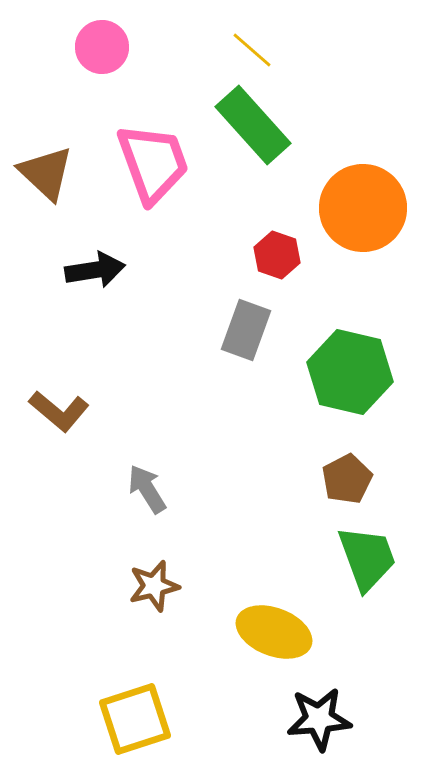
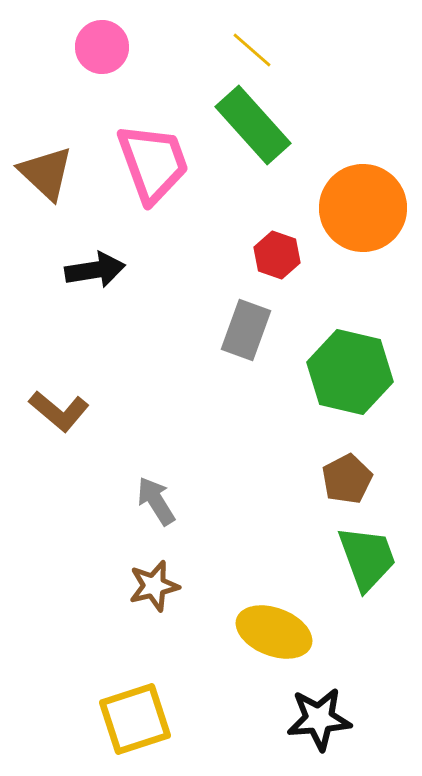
gray arrow: moved 9 px right, 12 px down
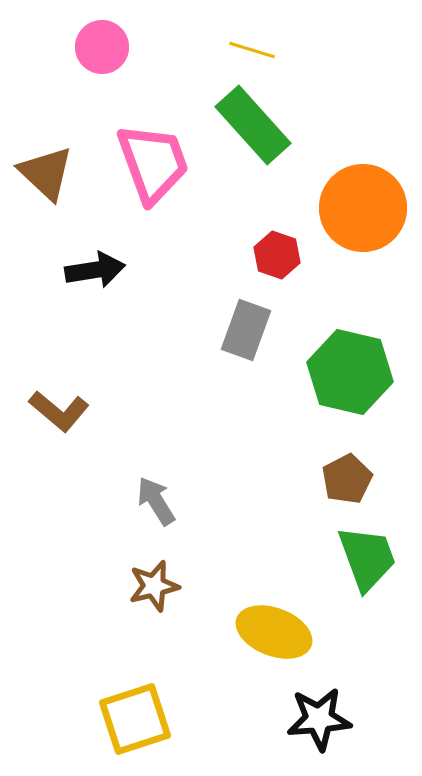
yellow line: rotated 24 degrees counterclockwise
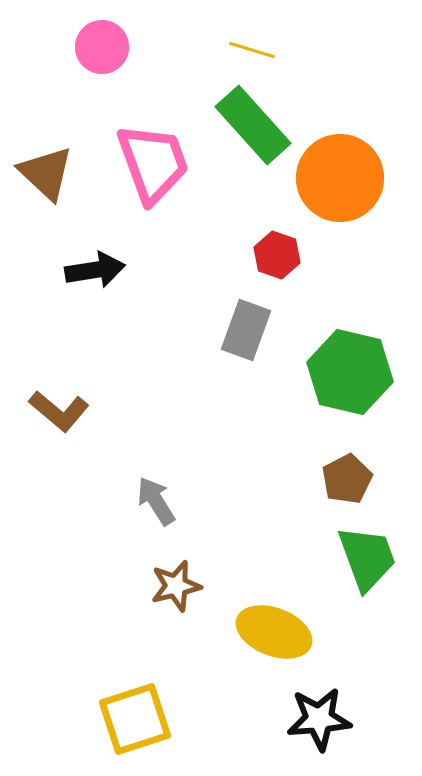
orange circle: moved 23 px left, 30 px up
brown star: moved 22 px right
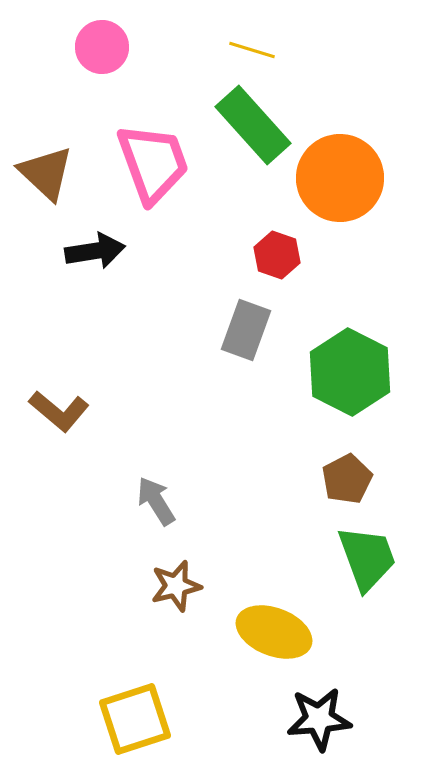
black arrow: moved 19 px up
green hexagon: rotated 14 degrees clockwise
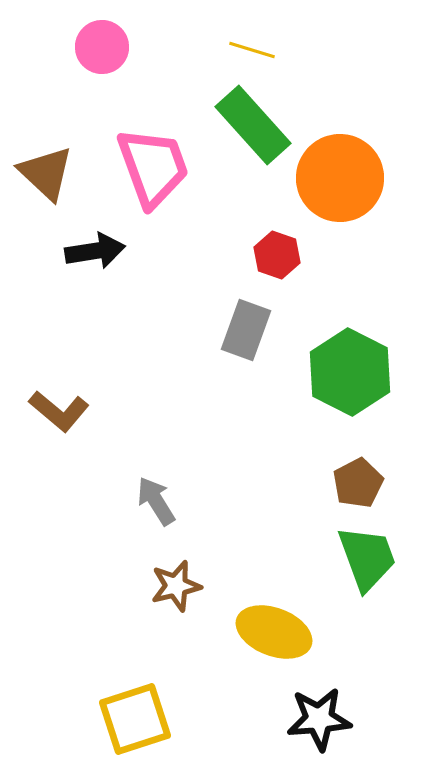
pink trapezoid: moved 4 px down
brown pentagon: moved 11 px right, 4 px down
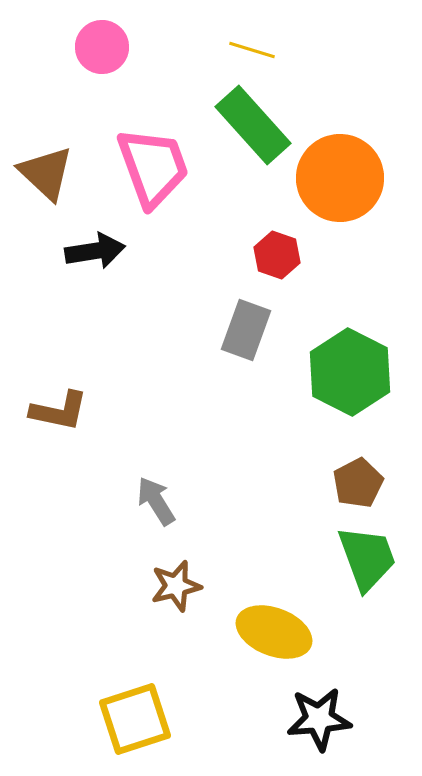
brown L-shape: rotated 28 degrees counterclockwise
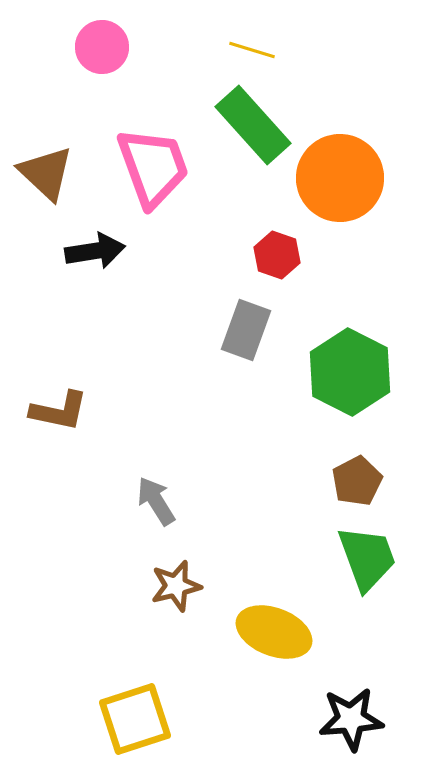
brown pentagon: moved 1 px left, 2 px up
black star: moved 32 px right
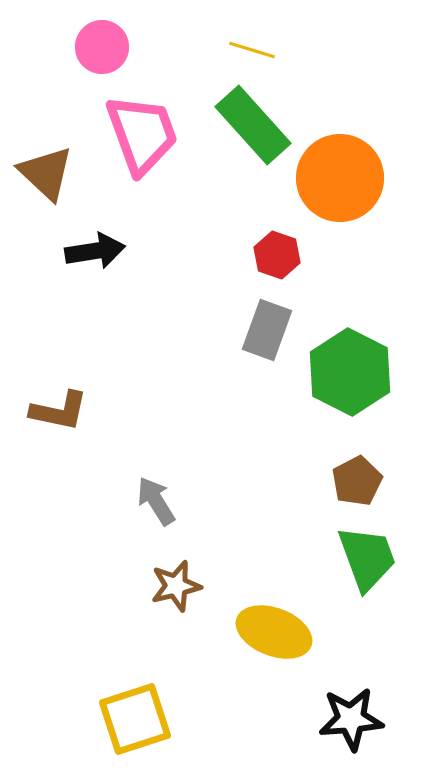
pink trapezoid: moved 11 px left, 33 px up
gray rectangle: moved 21 px right
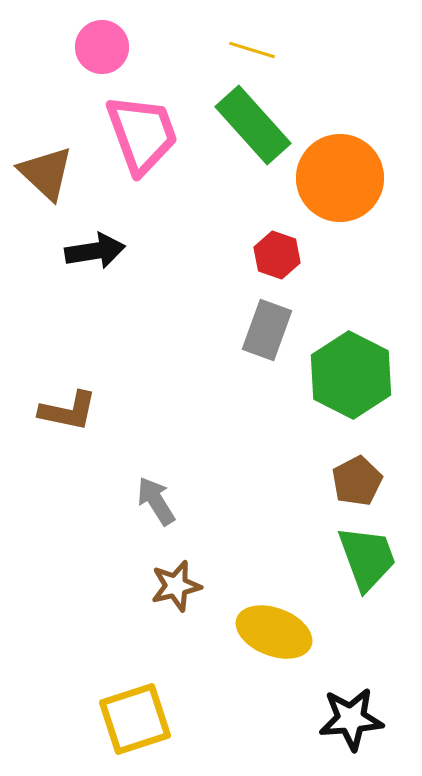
green hexagon: moved 1 px right, 3 px down
brown L-shape: moved 9 px right
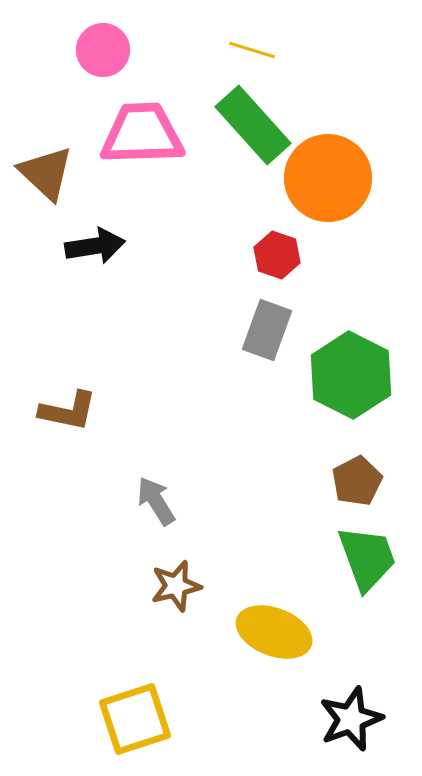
pink circle: moved 1 px right, 3 px down
pink trapezoid: rotated 72 degrees counterclockwise
orange circle: moved 12 px left
black arrow: moved 5 px up
black star: rotated 16 degrees counterclockwise
